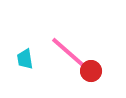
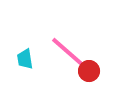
red circle: moved 2 px left
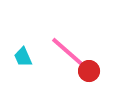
cyan trapezoid: moved 2 px left, 2 px up; rotated 15 degrees counterclockwise
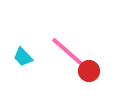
cyan trapezoid: rotated 20 degrees counterclockwise
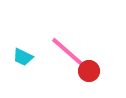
cyan trapezoid: rotated 20 degrees counterclockwise
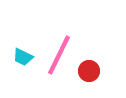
pink line: moved 10 px left, 2 px down; rotated 75 degrees clockwise
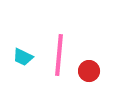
pink line: rotated 21 degrees counterclockwise
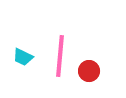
pink line: moved 1 px right, 1 px down
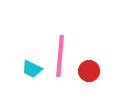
cyan trapezoid: moved 9 px right, 12 px down
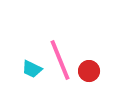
pink line: moved 4 px down; rotated 27 degrees counterclockwise
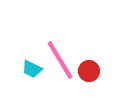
pink line: rotated 9 degrees counterclockwise
